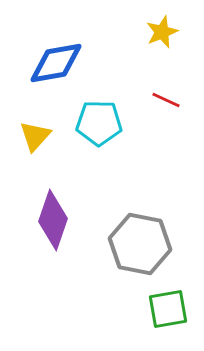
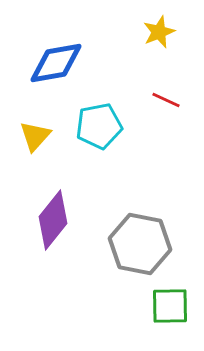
yellow star: moved 3 px left
cyan pentagon: moved 3 px down; rotated 12 degrees counterclockwise
purple diamond: rotated 20 degrees clockwise
green square: moved 2 px right, 3 px up; rotated 9 degrees clockwise
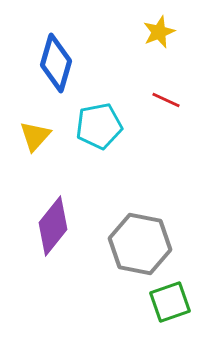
blue diamond: rotated 64 degrees counterclockwise
purple diamond: moved 6 px down
green square: moved 4 px up; rotated 18 degrees counterclockwise
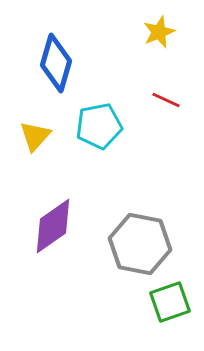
purple diamond: rotated 16 degrees clockwise
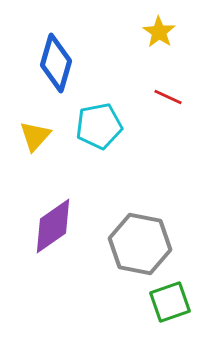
yellow star: rotated 16 degrees counterclockwise
red line: moved 2 px right, 3 px up
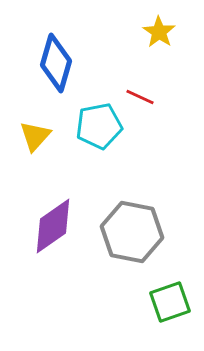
red line: moved 28 px left
gray hexagon: moved 8 px left, 12 px up
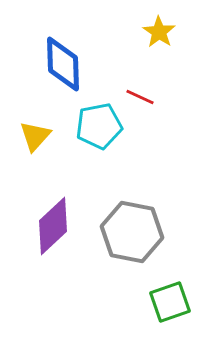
blue diamond: moved 7 px right, 1 px down; rotated 18 degrees counterclockwise
purple diamond: rotated 8 degrees counterclockwise
